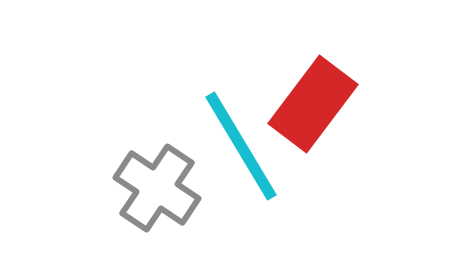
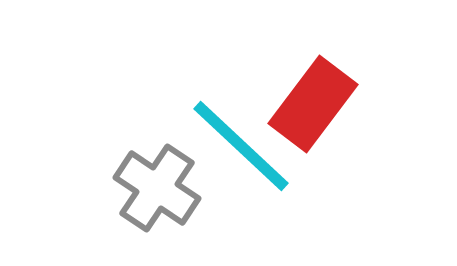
cyan line: rotated 16 degrees counterclockwise
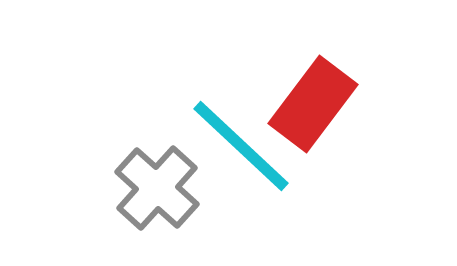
gray cross: rotated 8 degrees clockwise
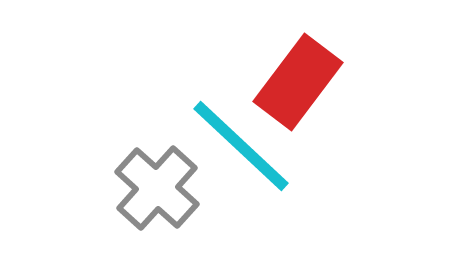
red rectangle: moved 15 px left, 22 px up
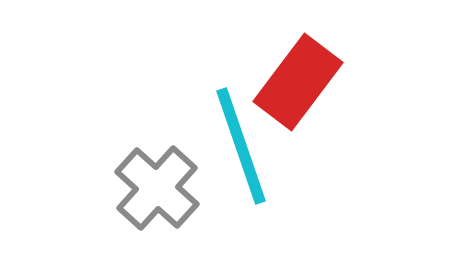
cyan line: rotated 28 degrees clockwise
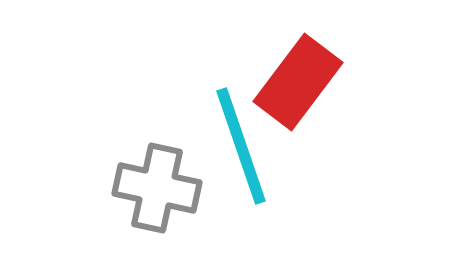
gray cross: rotated 30 degrees counterclockwise
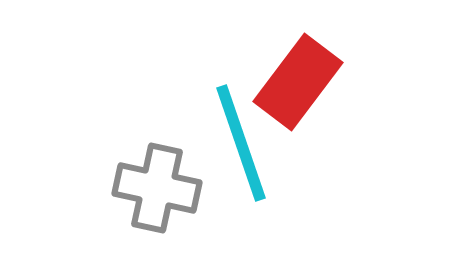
cyan line: moved 3 px up
